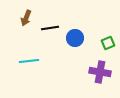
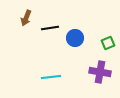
cyan line: moved 22 px right, 16 px down
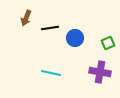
cyan line: moved 4 px up; rotated 18 degrees clockwise
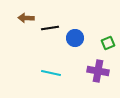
brown arrow: rotated 70 degrees clockwise
purple cross: moved 2 px left, 1 px up
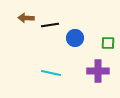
black line: moved 3 px up
green square: rotated 24 degrees clockwise
purple cross: rotated 10 degrees counterclockwise
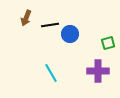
brown arrow: rotated 70 degrees counterclockwise
blue circle: moved 5 px left, 4 px up
green square: rotated 16 degrees counterclockwise
cyan line: rotated 48 degrees clockwise
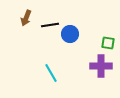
green square: rotated 24 degrees clockwise
purple cross: moved 3 px right, 5 px up
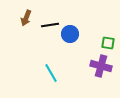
purple cross: rotated 15 degrees clockwise
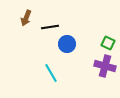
black line: moved 2 px down
blue circle: moved 3 px left, 10 px down
green square: rotated 16 degrees clockwise
purple cross: moved 4 px right
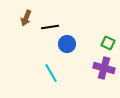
purple cross: moved 1 px left, 2 px down
